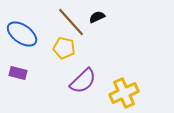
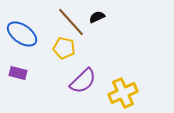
yellow cross: moved 1 px left
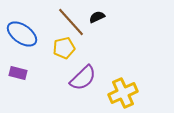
yellow pentagon: rotated 25 degrees counterclockwise
purple semicircle: moved 3 px up
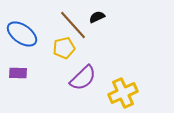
brown line: moved 2 px right, 3 px down
purple rectangle: rotated 12 degrees counterclockwise
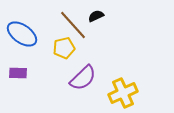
black semicircle: moved 1 px left, 1 px up
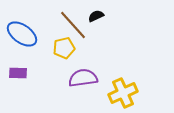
purple semicircle: rotated 144 degrees counterclockwise
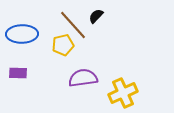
black semicircle: rotated 21 degrees counterclockwise
blue ellipse: rotated 36 degrees counterclockwise
yellow pentagon: moved 1 px left, 3 px up
